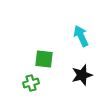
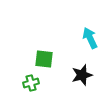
cyan arrow: moved 9 px right, 2 px down
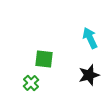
black star: moved 7 px right
green cross: rotated 28 degrees counterclockwise
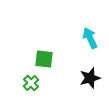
black star: moved 1 px right, 3 px down
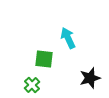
cyan arrow: moved 22 px left
green cross: moved 1 px right, 2 px down
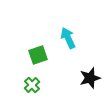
green square: moved 6 px left, 4 px up; rotated 24 degrees counterclockwise
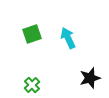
green square: moved 6 px left, 21 px up
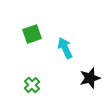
cyan arrow: moved 3 px left, 10 px down
